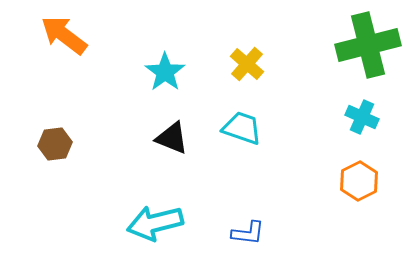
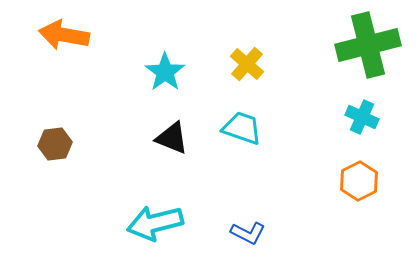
orange arrow: rotated 27 degrees counterclockwise
blue L-shape: rotated 20 degrees clockwise
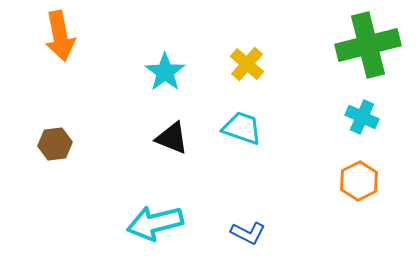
orange arrow: moved 4 px left, 1 px down; rotated 111 degrees counterclockwise
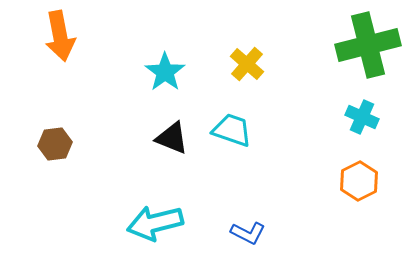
cyan trapezoid: moved 10 px left, 2 px down
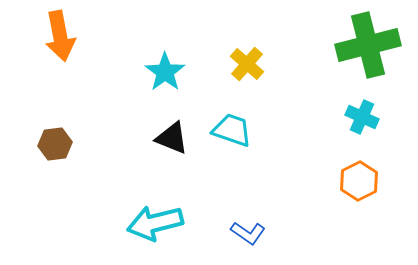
blue L-shape: rotated 8 degrees clockwise
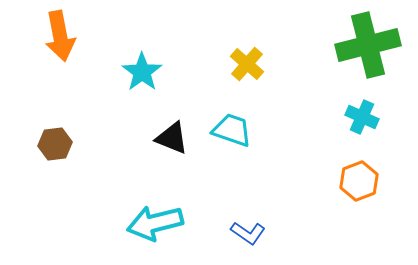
cyan star: moved 23 px left
orange hexagon: rotated 6 degrees clockwise
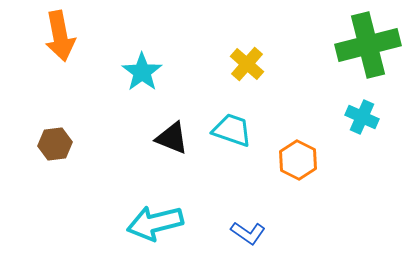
orange hexagon: moved 61 px left, 21 px up; rotated 12 degrees counterclockwise
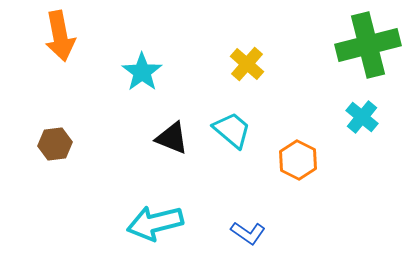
cyan cross: rotated 16 degrees clockwise
cyan trapezoid: rotated 21 degrees clockwise
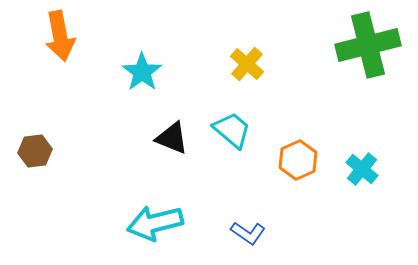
cyan cross: moved 52 px down
brown hexagon: moved 20 px left, 7 px down
orange hexagon: rotated 9 degrees clockwise
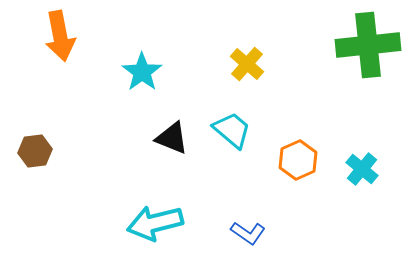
green cross: rotated 8 degrees clockwise
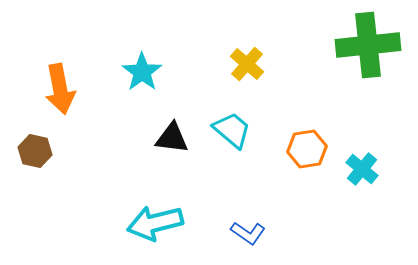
orange arrow: moved 53 px down
black triangle: rotated 15 degrees counterclockwise
brown hexagon: rotated 20 degrees clockwise
orange hexagon: moved 9 px right, 11 px up; rotated 15 degrees clockwise
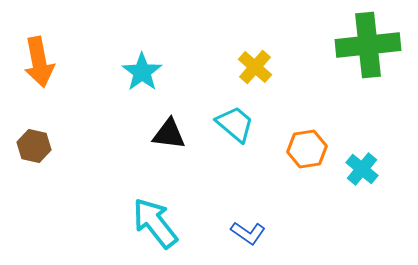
yellow cross: moved 8 px right, 3 px down
orange arrow: moved 21 px left, 27 px up
cyan trapezoid: moved 3 px right, 6 px up
black triangle: moved 3 px left, 4 px up
brown hexagon: moved 1 px left, 5 px up
cyan arrow: rotated 66 degrees clockwise
